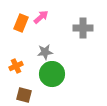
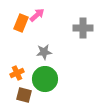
pink arrow: moved 4 px left, 2 px up
gray star: moved 1 px left
orange cross: moved 1 px right, 7 px down
green circle: moved 7 px left, 5 px down
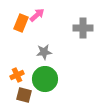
orange cross: moved 2 px down
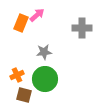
gray cross: moved 1 px left
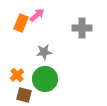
orange cross: rotated 16 degrees counterclockwise
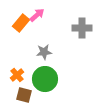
orange rectangle: rotated 18 degrees clockwise
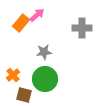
orange cross: moved 4 px left
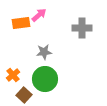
pink arrow: moved 2 px right
orange rectangle: rotated 42 degrees clockwise
brown square: rotated 28 degrees clockwise
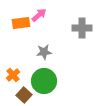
green circle: moved 1 px left, 2 px down
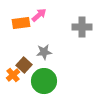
gray cross: moved 1 px up
brown square: moved 30 px up
